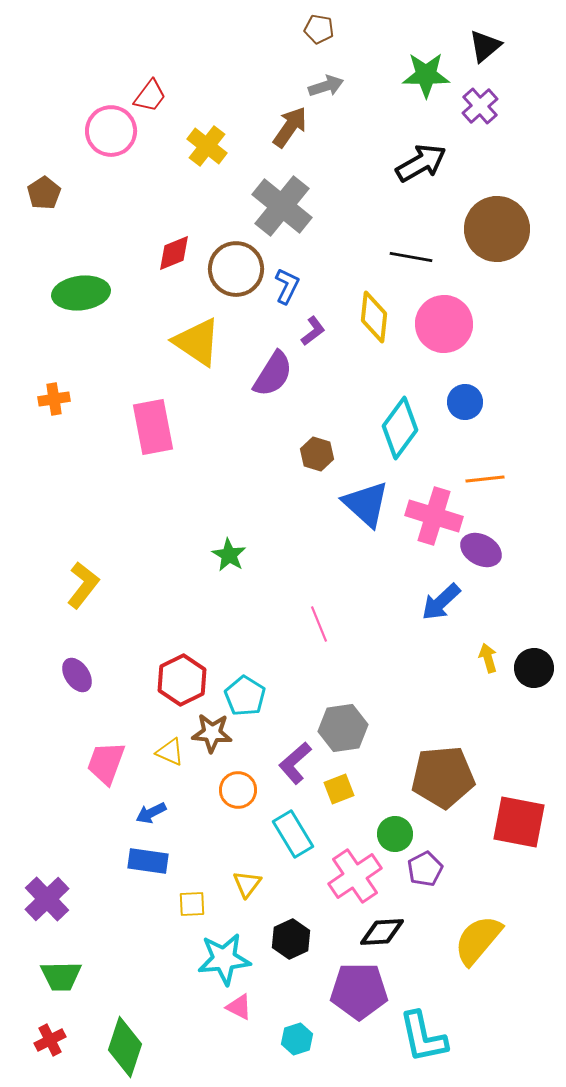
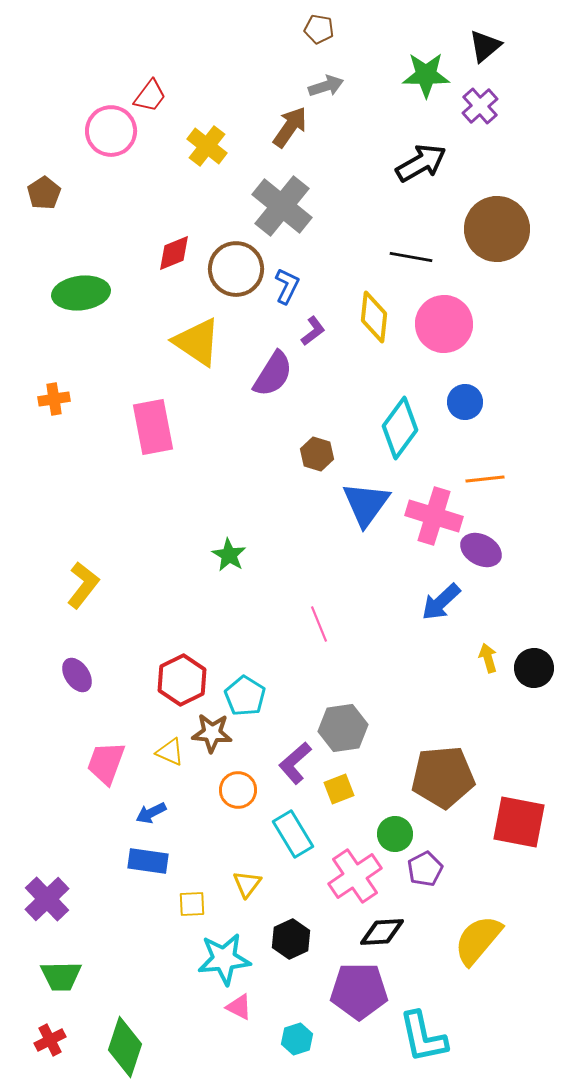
blue triangle at (366, 504): rotated 24 degrees clockwise
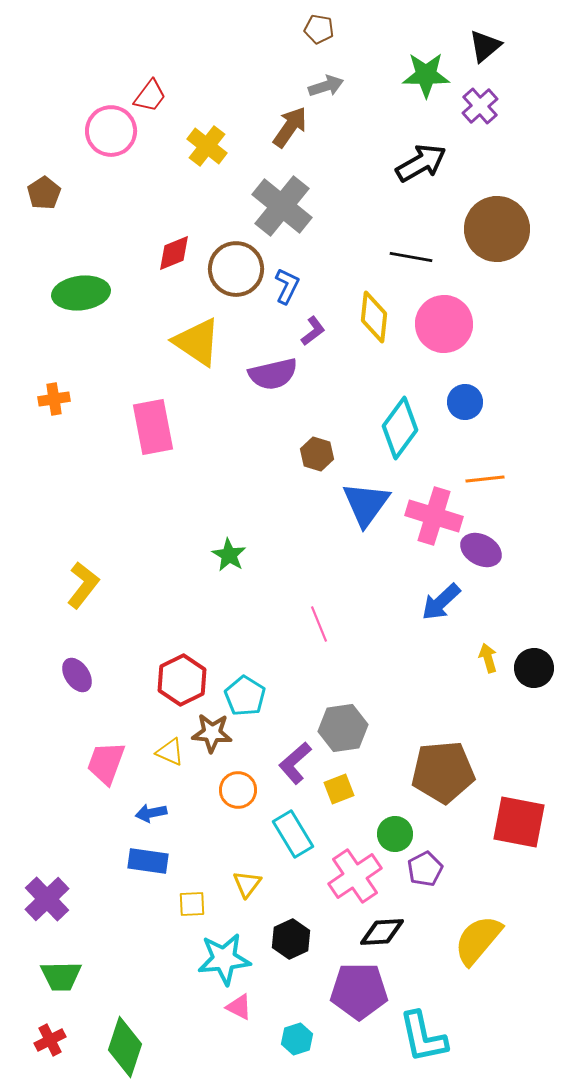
purple semicircle at (273, 374): rotated 45 degrees clockwise
brown pentagon at (443, 777): moved 5 px up
blue arrow at (151, 813): rotated 16 degrees clockwise
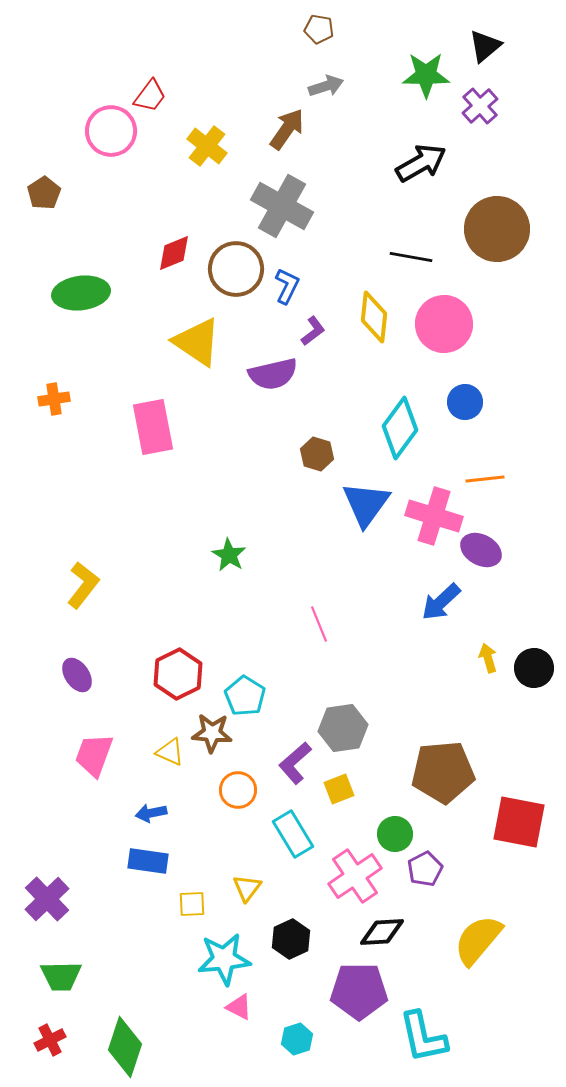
brown arrow at (290, 127): moved 3 px left, 2 px down
gray cross at (282, 206): rotated 10 degrees counterclockwise
red hexagon at (182, 680): moved 4 px left, 6 px up
pink trapezoid at (106, 763): moved 12 px left, 8 px up
yellow triangle at (247, 884): moved 4 px down
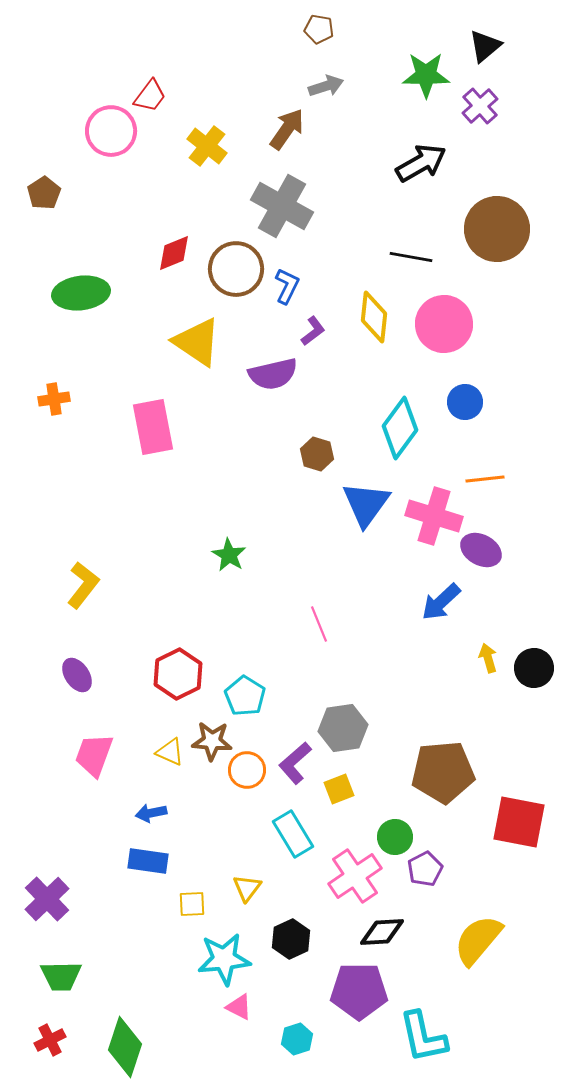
brown star at (212, 733): moved 8 px down
orange circle at (238, 790): moved 9 px right, 20 px up
green circle at (395, 834): moved 3 px down
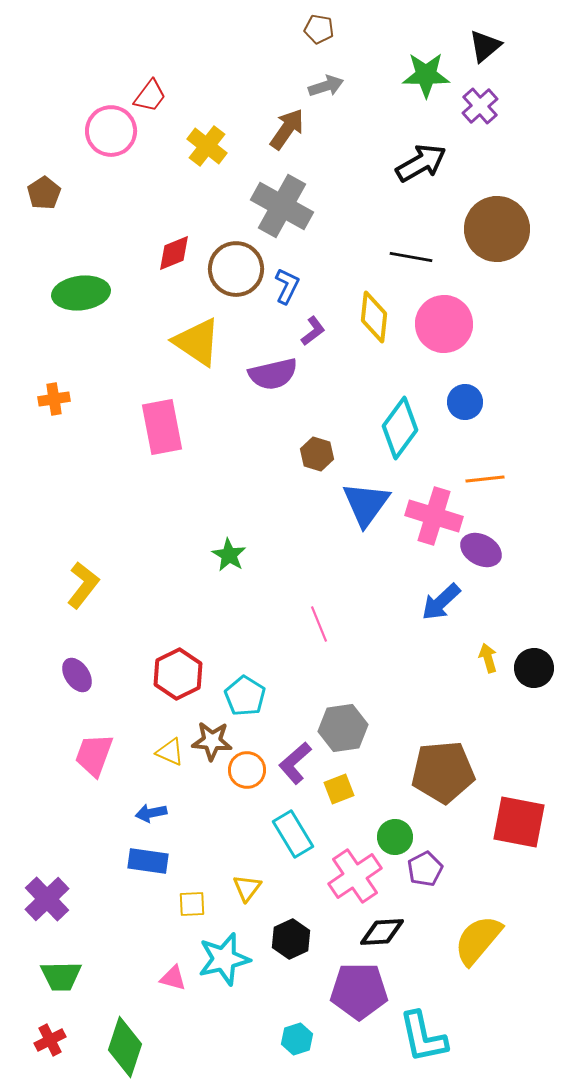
pink rectangle at (153, 427): moved 9 px right
cyan star at (224, 959): rotated 8 degrees counterclockwise
pink triangle at (239, 1007): moved 66 px left, 29 px up; rotated 12 degrees counterclockwise
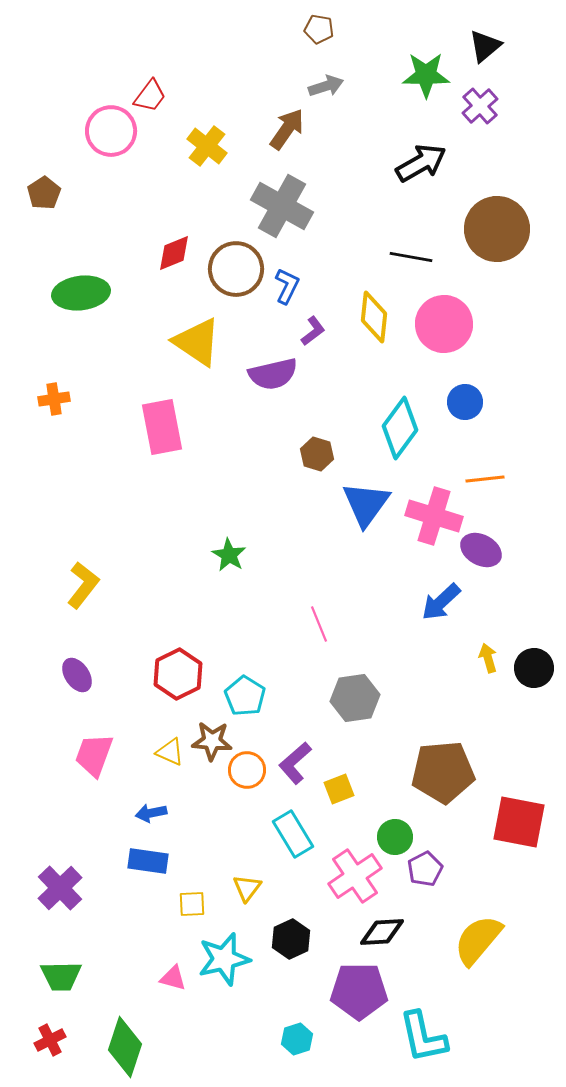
gray hexagon at (343, 728): moved 12 px right, 30 px up
purple cross at (47, 899): moved 13 px right, 11 px up
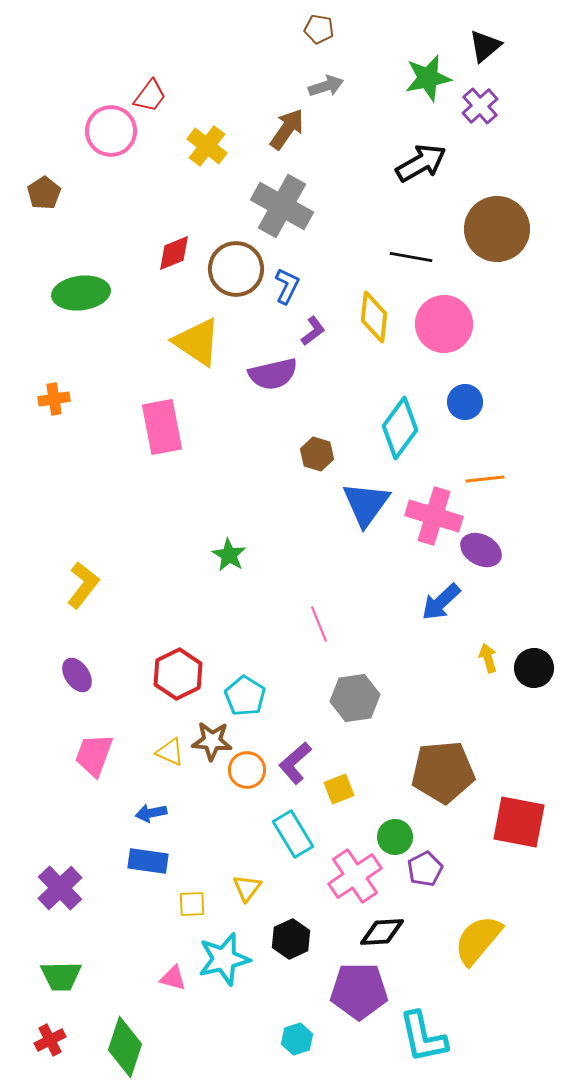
green star at (426, 75): moved 2 px right, 3 px down; rotated 12 degrees counterclockwise
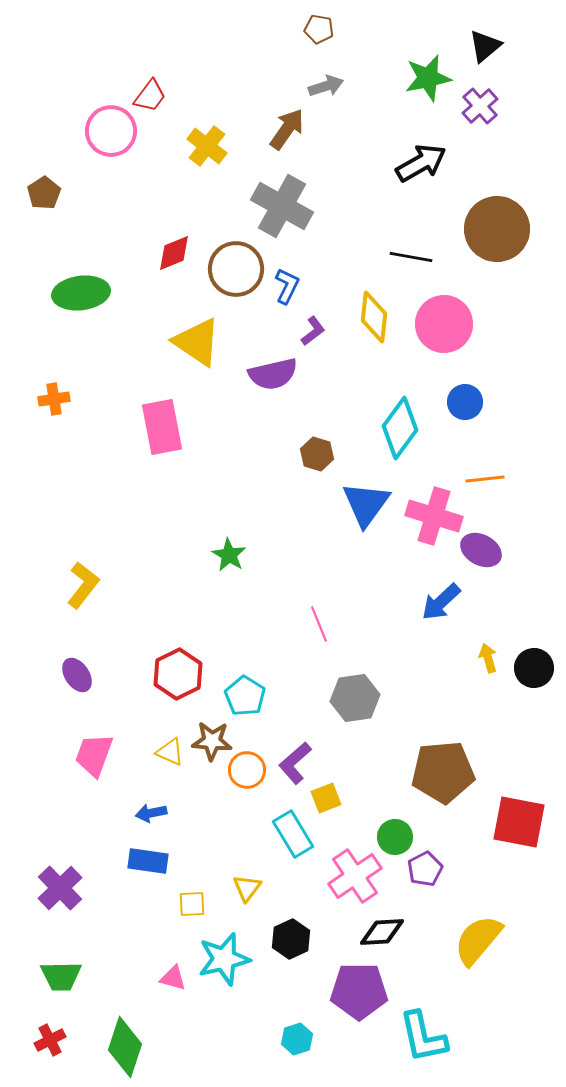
yellow square at (339, 789): moved 13 px left, 9 px down
